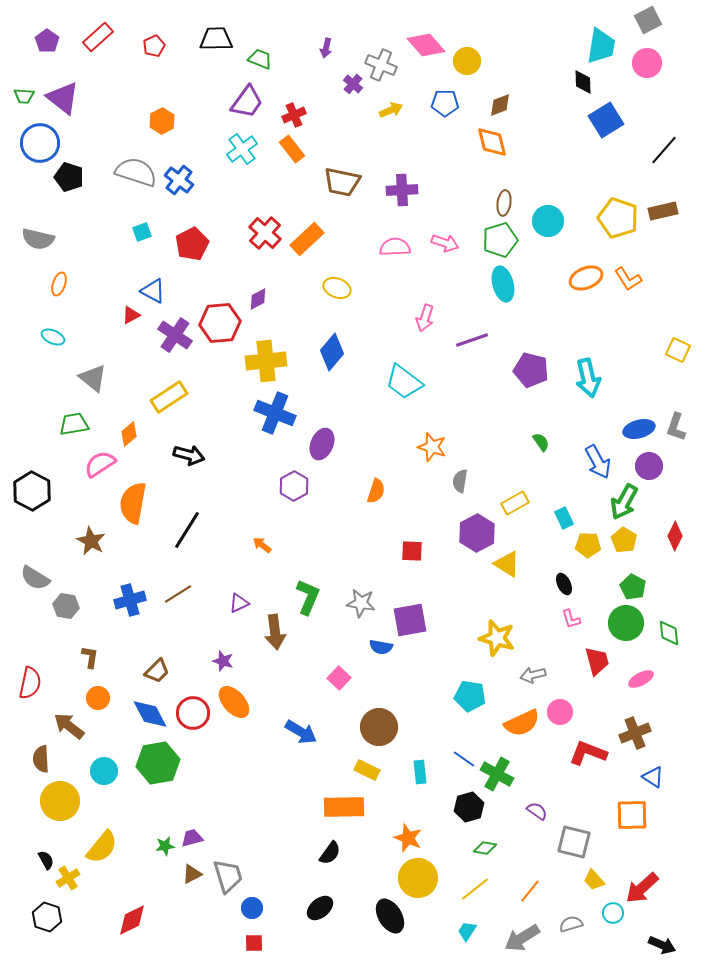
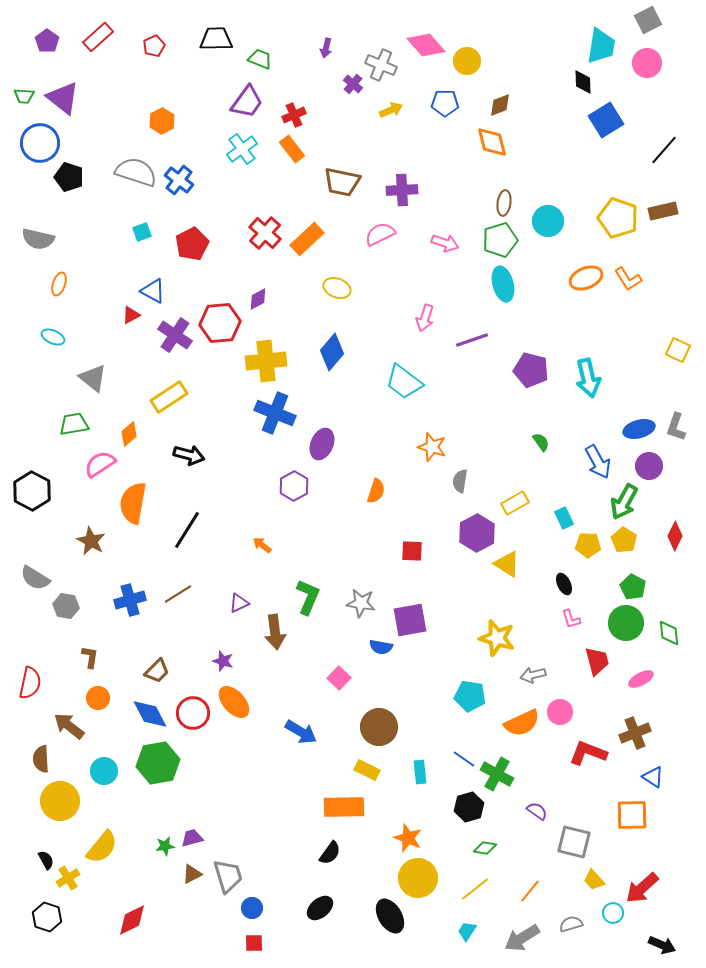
pink semicircle at (395, 247): moved 15 px left, 13 px up; rotated 24 degrees counterclockwise
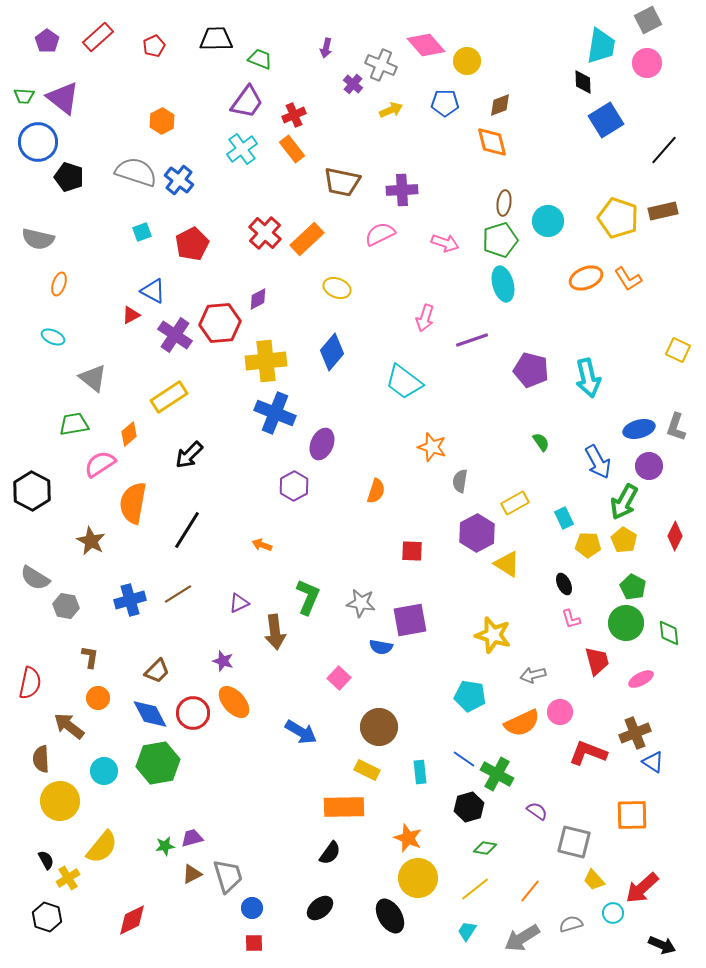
blue circle at (40, 143): moved 2 px left, 1 px up
black arrow at (189, 455): rotated 120 degrees clockwise
orange arrow at (262, 545): rotated 18 degrees counterclockwise
yellow star at (497, 638): moved 4 px left, 3 px up
blue triangle at (653, 777): moved 15 px up
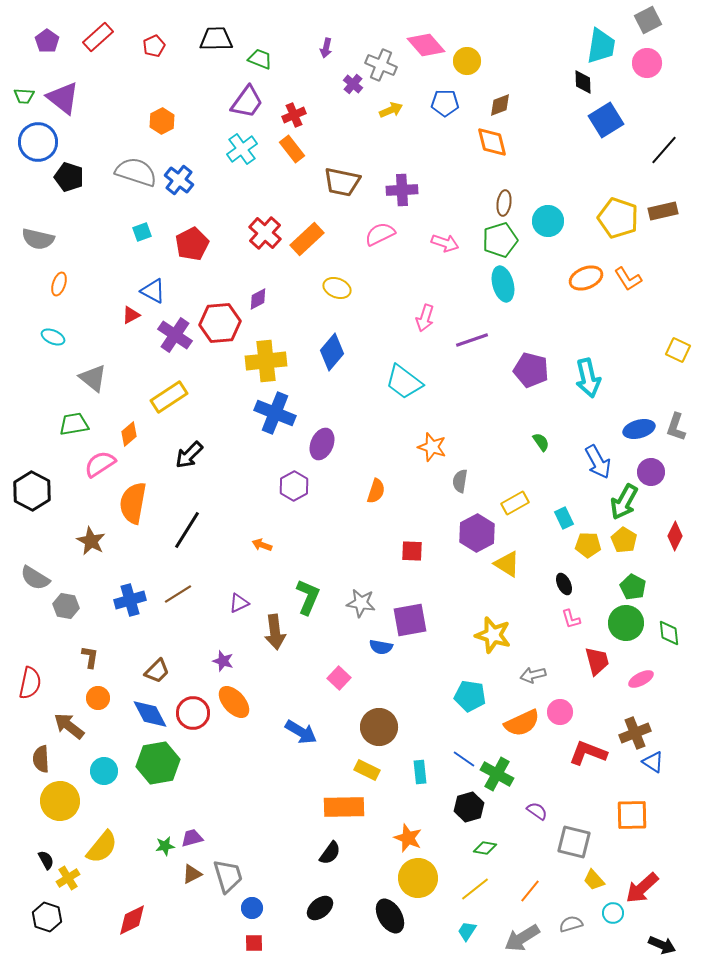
purple circle at (649, 466): moved 2 px right, 6 px down
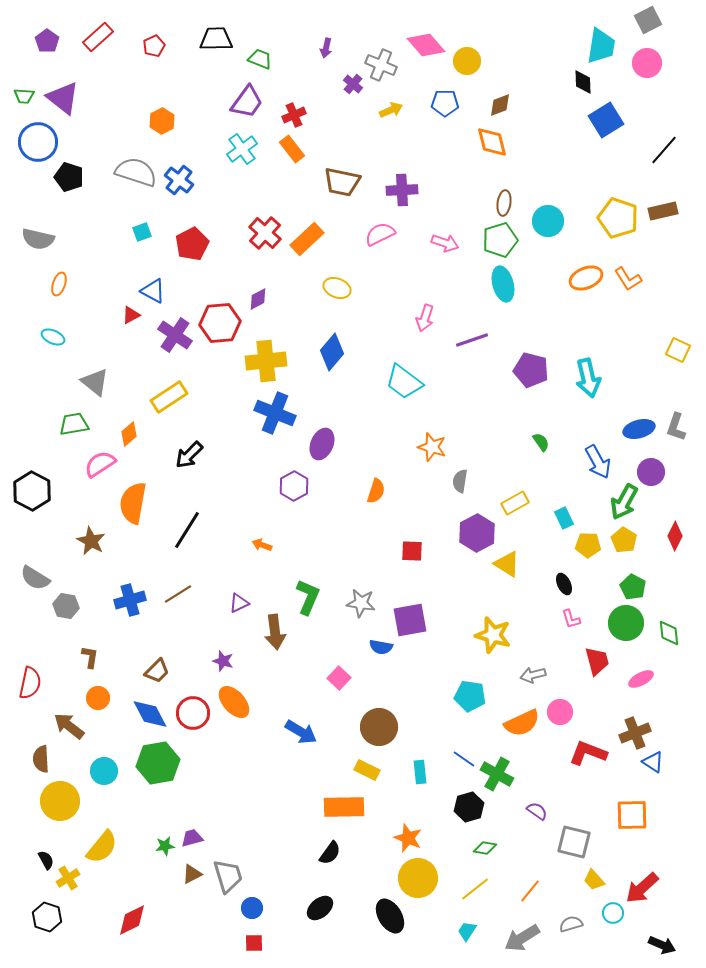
gray triangle at (93, 378): moved 2 px right, 4 px down
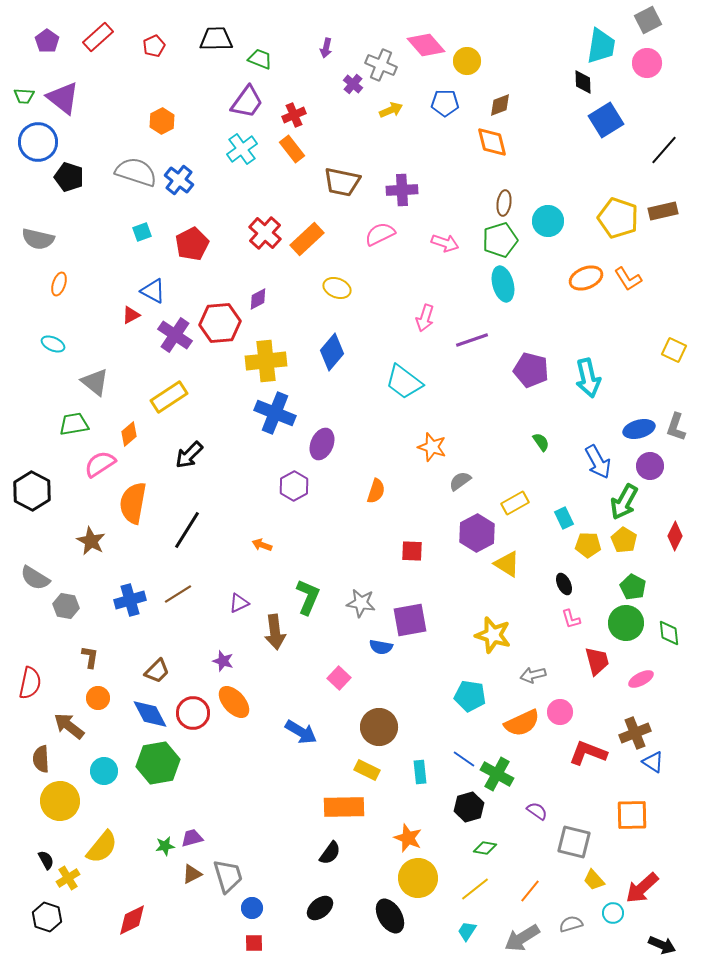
cyan ellipse at (53, 337): moved 7 px down
yellow square at (678, 350): moved 4 px left
purple circle at (651, 472): moved 1 px left, 6 px up
gray semicircle at (460, 481): rotated 45 degrees clockwise
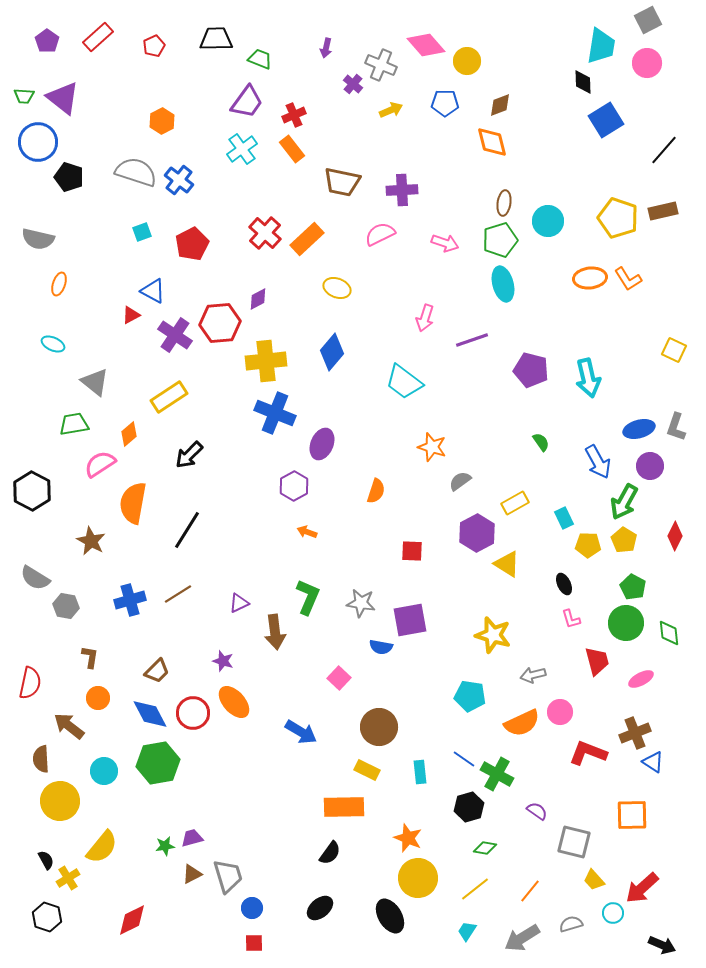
orange ellipse at (586, 278): moved 4 px right; rotated 16 degrees clockwise
orange arrow at (262, 545): moved 45 px right, 13 px up
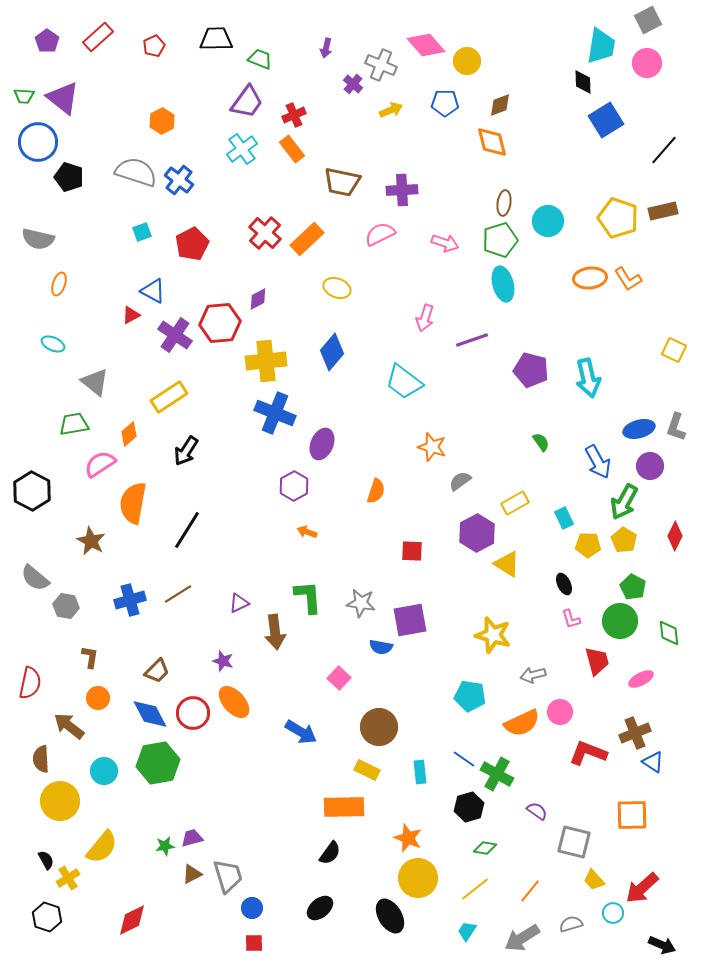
black arrow at (189, 455): moved 3 px left, 4 px up; rotated 12 degrees counterclockwise
gray semicircle at (35, 578): rotated 8 degrees clockwise
green L-shape at (308, 597): rotated 27 degrees counterclockwise
green circle at (626, 623): moved 6 px left, 2 px up
